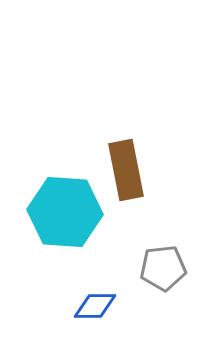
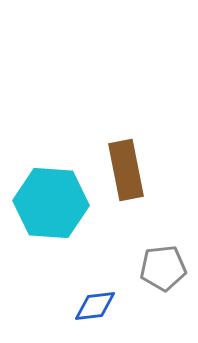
cyan hexagon: moved 14 px left, 9 px up
blue diamond: rotated 6 degrees counterclockwise
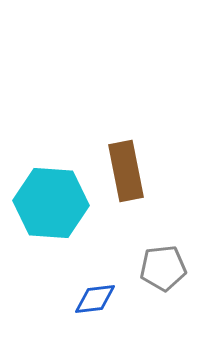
brown rectangle: moved 1 px down
blue diamond: moved 7 px up
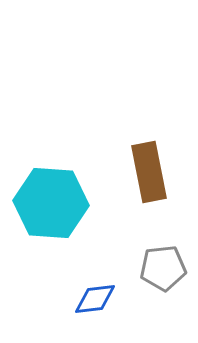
brown rectangle: moved 23 px right, 1 px down
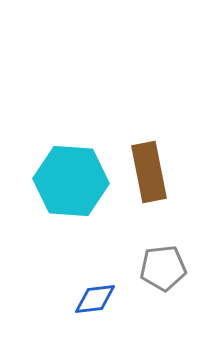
cyan hexagon: moved 20 px right, 22 px up
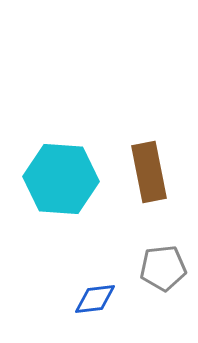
cyan hexagon: moved 10 px left, 2 px up
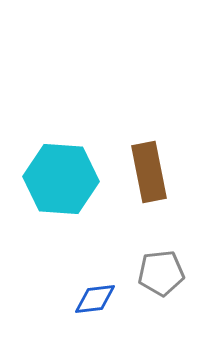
gray pentagon: moved 2 px left, 5 px down
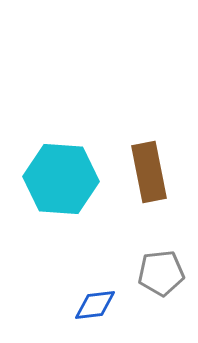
blue diamond: moved 6 px down
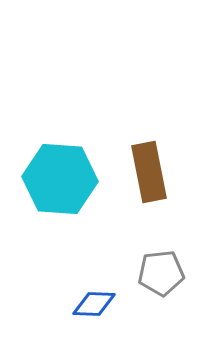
cyan hexagon: moved 1 px left
blue diamond: moved 1 px left, 1 px up; rotated 9 degrees clockwise
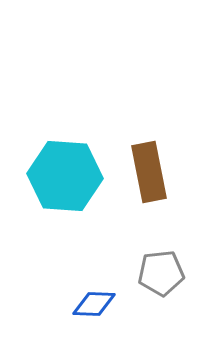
cyan hexagon: moved 5 px right, 3 px up
